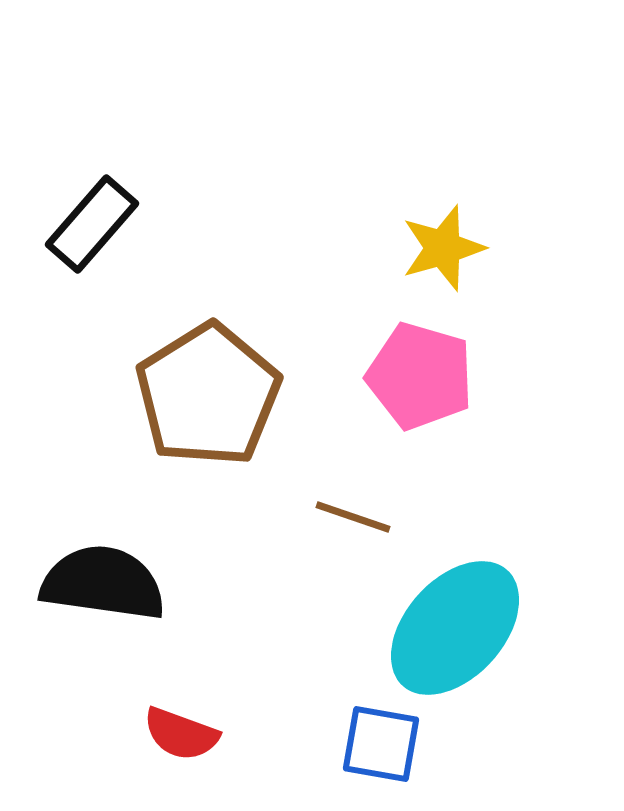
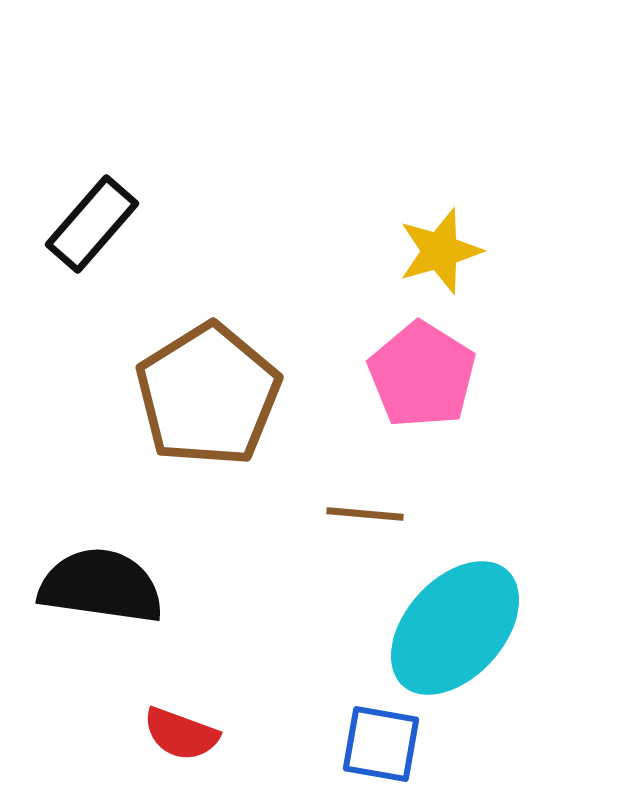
yellow star: moved 3 px left, 3 px down
pink pentagon: moved 2 px right, 1 px up; rotated 16 degrees clockwise
brown line: moved 12 px right, 3 px up; rotated 14 degrees counterclockwise
black semicircle: moved 2 px left, 3 px down
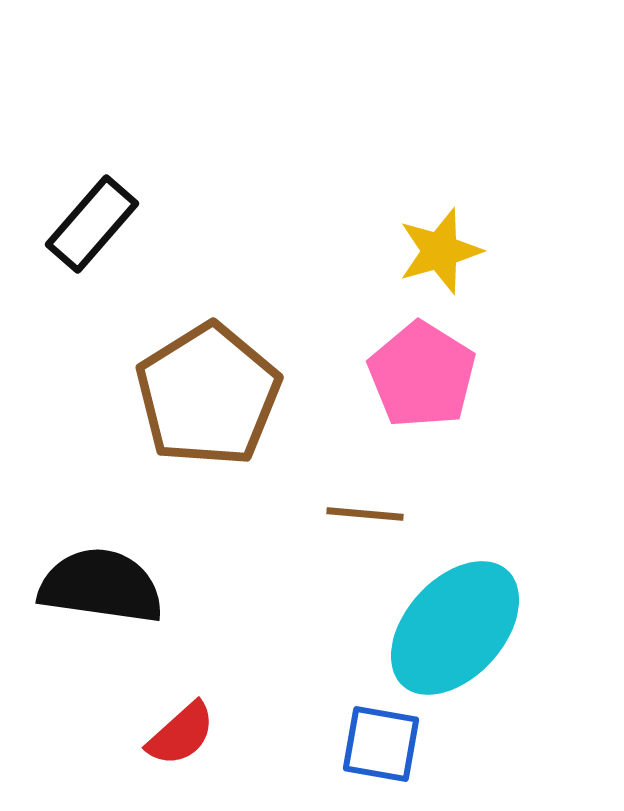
red semicircle: rotated 62 degrees counterclockwise
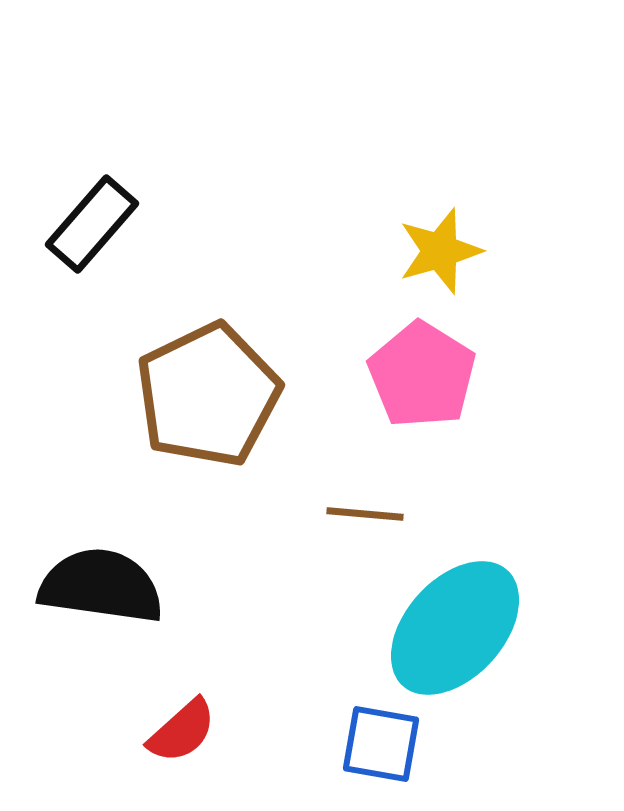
brown pentagon: rotated 6 degrees clockwise
red semicircle: moved 1 px right, 3 px up
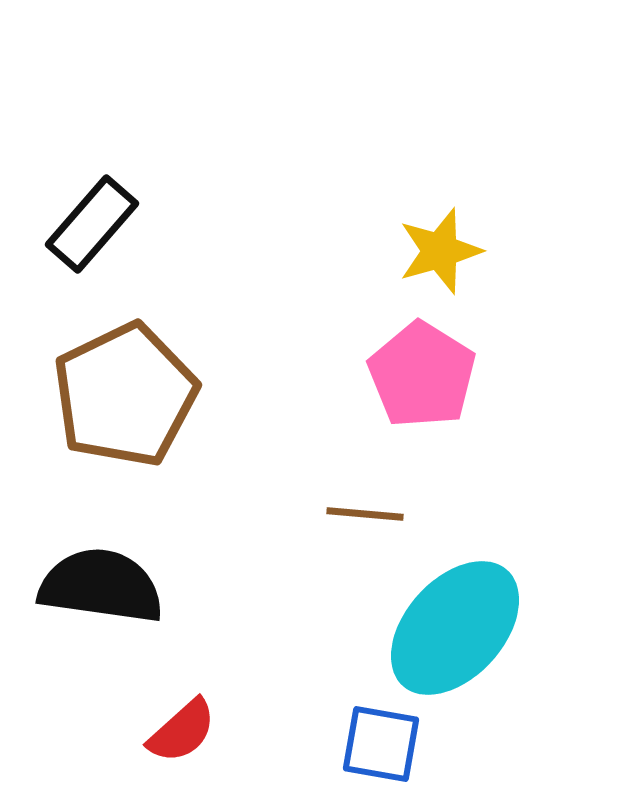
brown pentagon: moved 83 px left
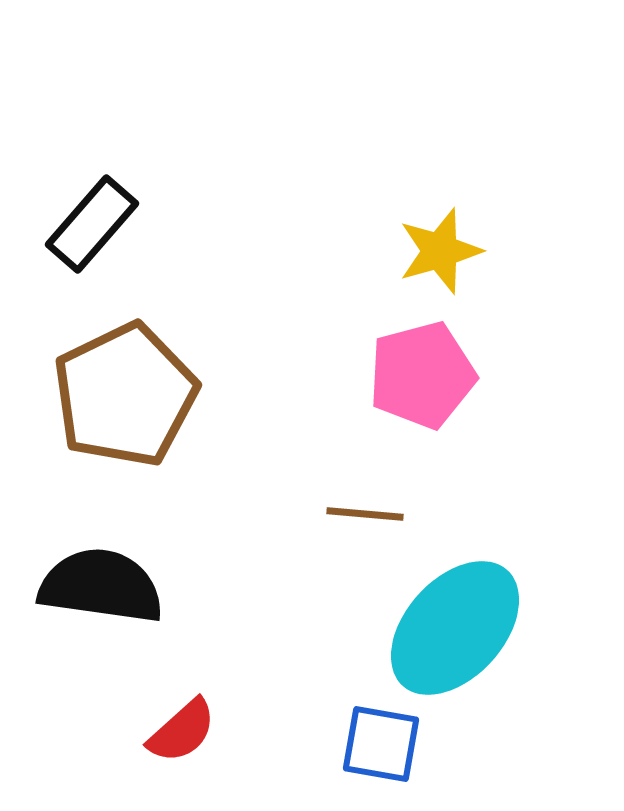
pink pentagon: rotated 25 degrees clockwise
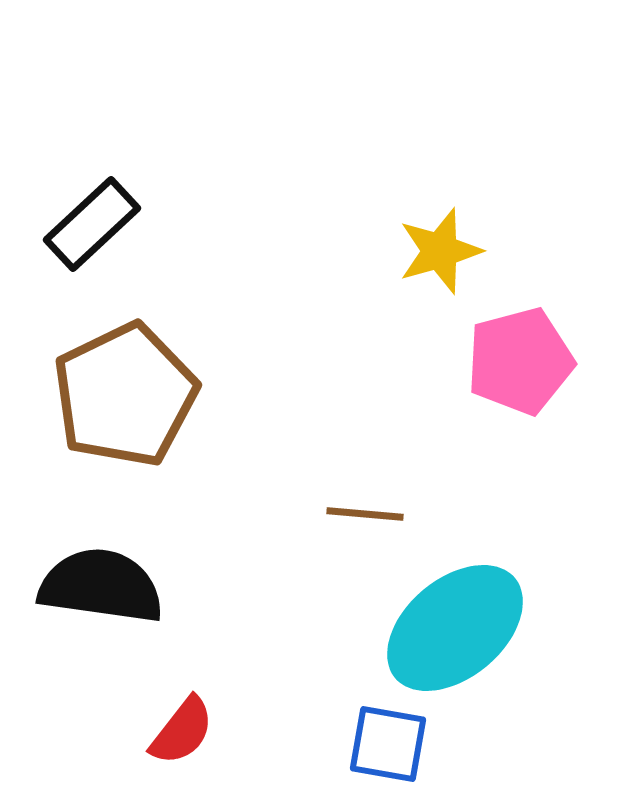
black rectangle: rotated 6 degrees clockwise
pink pentagon: moved 98 px right, 14 px up
cyan ellipse: rotated 8 degrees clockwise
red semicircle: rotated 10 degrees counterclockwise
blue square: moved 7 px right
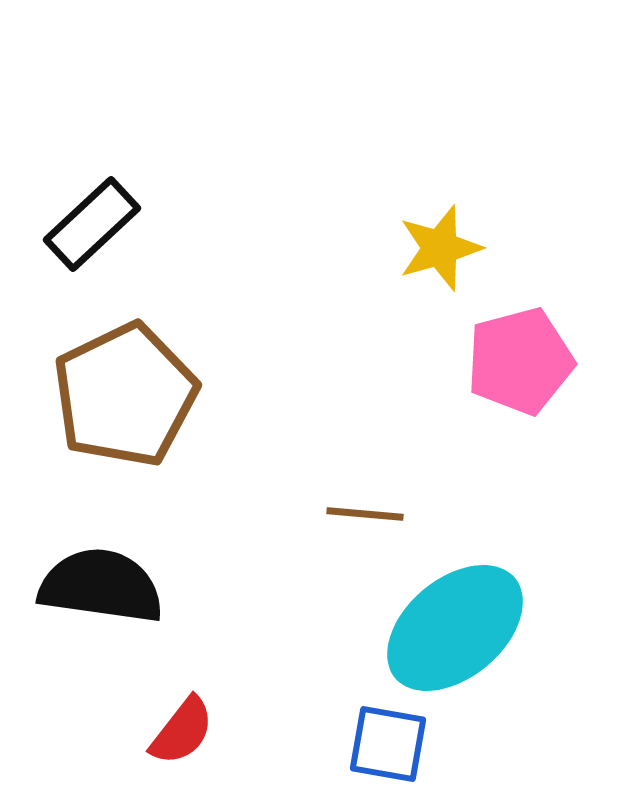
yellow star: moved 3 px up
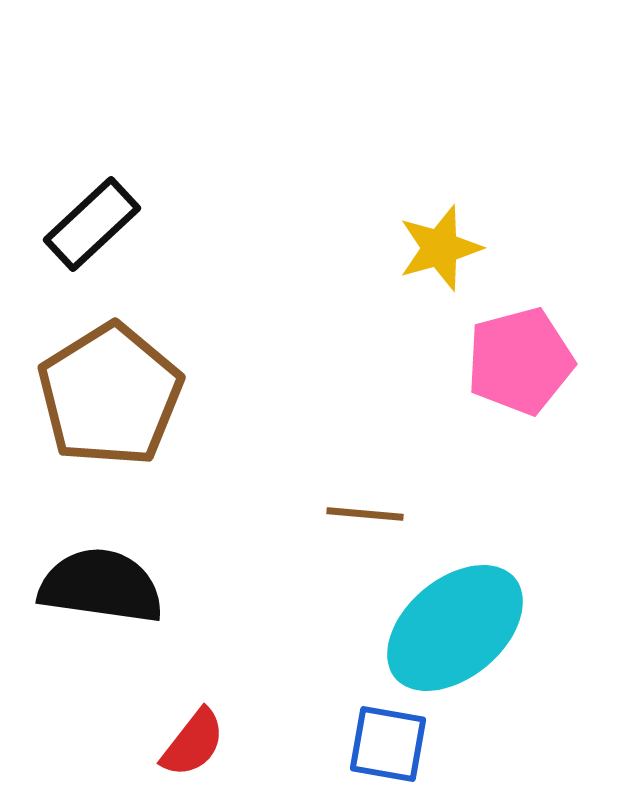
brown pentagon: moved 15 px left; rotated 6 degrees counterclockwise
red semicircle: moved 11 px right, 12 px down
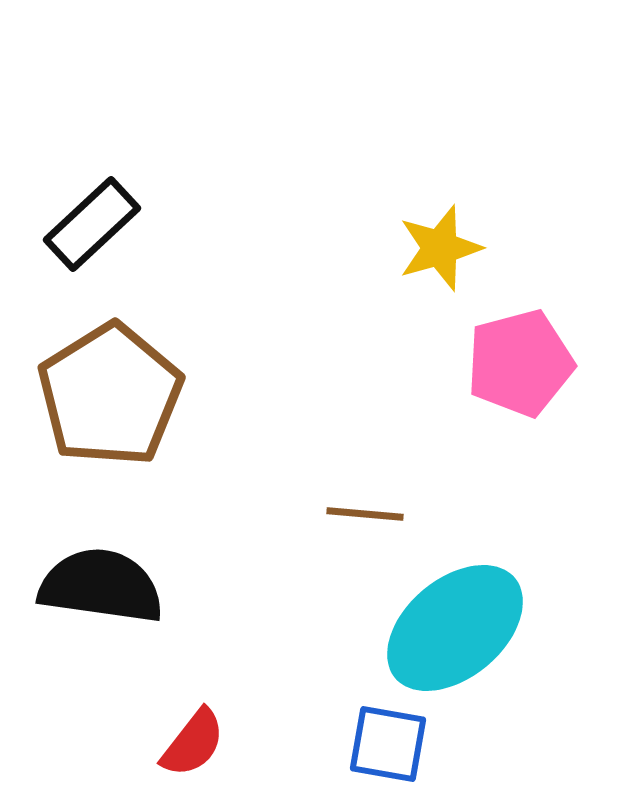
pink pentagon: moved 2 px down
